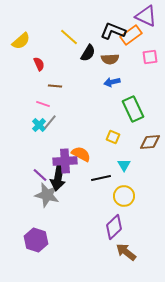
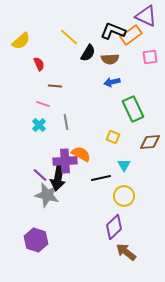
gray line: moved 16 px right; rotated 49 degrees counterclockwise
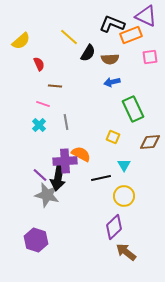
black L-shape: moved 1 px left, 7 px up
orange rectangle: rotated 15 degrees clockwise
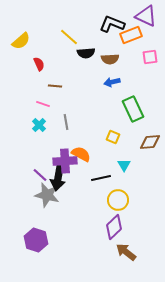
black semicircle: moved 2 px left; rotated 54 degrees clockwise
yellow circle: moved 6 px left, 4 px down
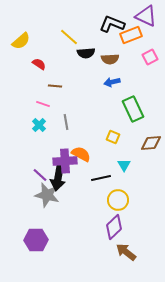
pink square: rotated 21 degrees counterclockwise
red semicircle: rotated 32 degrees counterclockwise
brown diamond: moved 1 px right, 1 px down
purple hexagon: rotated 20 degrees counterclockwise
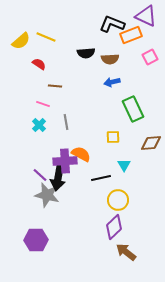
yellow line: moved 23 px left; rotated 18 degrees counterclockwise
yellow square: rotated 24 degrees counterclockwise
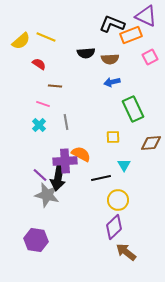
purple hexagon: rotated 10 degrees clockwise
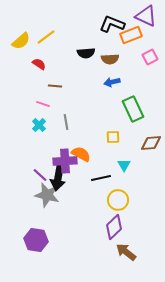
yellow line: rotated 60 degrees counterclockwise
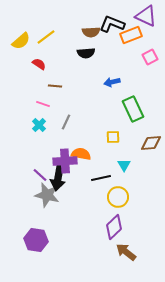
brown semicircle: moved 19 px left, 27 px up
gray line: rotated 35 degrees clockwise
orange semicircle: rotated 18 degrees counterclockwise
yellow circle: moved 3 px up
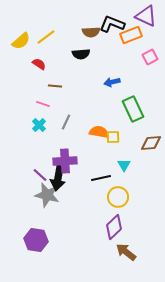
black semicircle: moved 5 px left, 1 px down
orange semicircle: moved 18 px right, 22 px up
